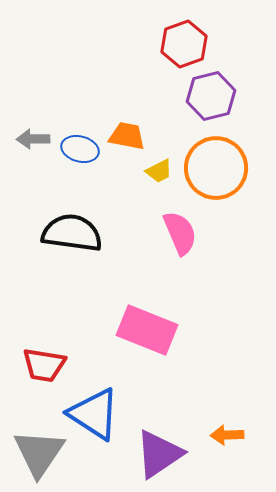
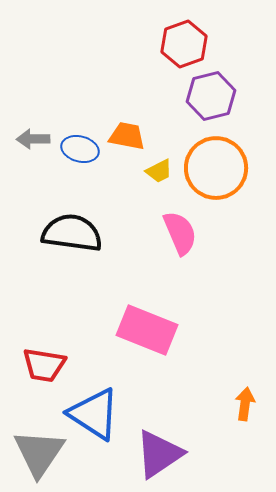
orange arrow: moved 18 px right, 31 px up; rotated 100 degrees clockwise
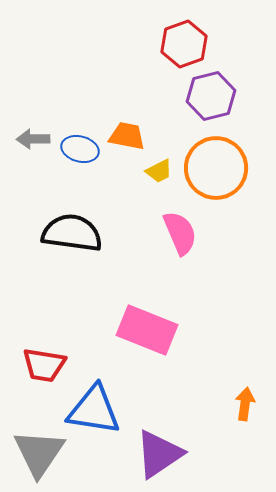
blue triangle: moved 4 px up; rotated 24 degrees counterclockwise
